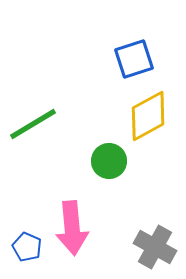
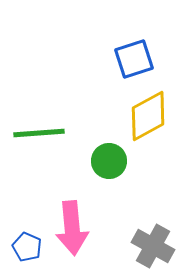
green line: moved 6 px right, 9 px down; rotated 27 degrees clockwise
gray cross: moved 2 px left, 1 px up
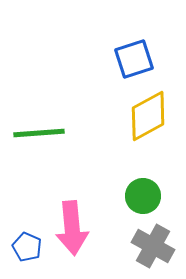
green circle: moved 34 px right, 35 px down
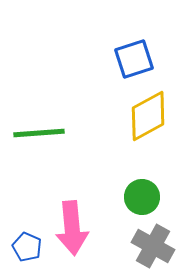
green circle: moved 1 px left, 1 px down
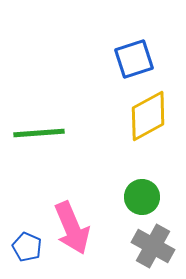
pink arrow: rotated 18 degrees counterclockwise
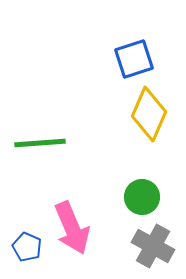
yellow diamond: moved 1 px right, 2 px up; rotated 38 degrees counterclockwise
green line: moved 1 px right, 10 px down
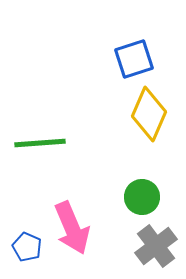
gray cross: moved 3 px right; rotated 24 degrees clockwise
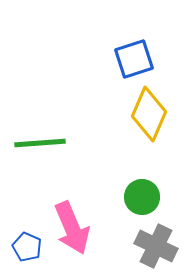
gray cross: rotated 27 degrees counterclockwise
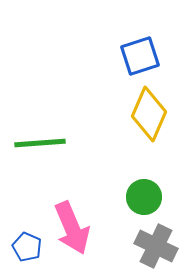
blue square: moved 6 px right, 3 px up
green circle: moved 2 px right
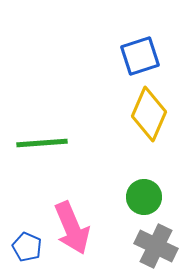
green line: moved 2 px right
